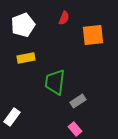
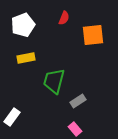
green trapezoid: moved 1 px left, 1 px up; rotated 8 degrees clockwise
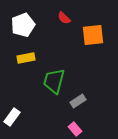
red semicircle: rotated 112 degrees clockwise
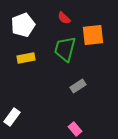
green trapezoid: moved 11 px right, 32 px up
gray rectangle: moved 15 px up
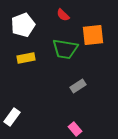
red semicircle: moved 1 px left, 3 px up
green trapezoid: rotated 96 degrees counterclockwise
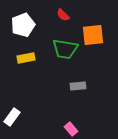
gray rectangle: rotated 28 degrees clockwise
pink rectangle: moved 4 px left
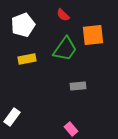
green trapezoid: rotated 64 degrees counterclockwise
yellow rectangle: moved 1 px right, 1 px down
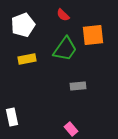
white rectangle: rotated 48 degrees counterclockwise
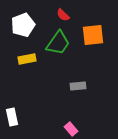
green trapezoid: moved 7 px left, 6 px up
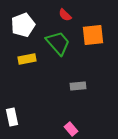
red semicircle: moved 2 px right
green trapezoid: rotated 76 degrees counterclockwise
